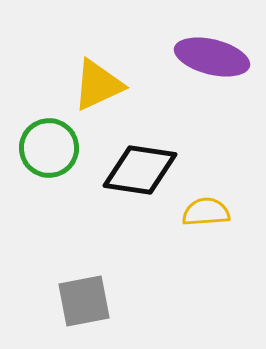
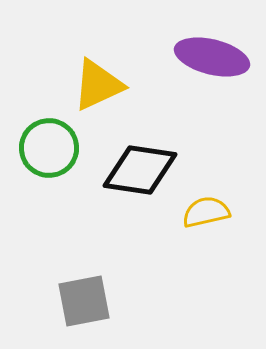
yellow semicircle: rotated 9 degrees counterclockwise
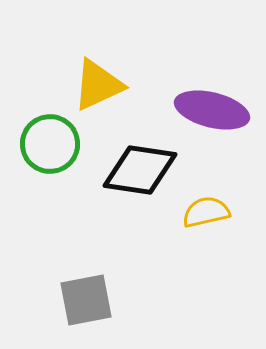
purple ellipse: moved 53 px down
green circle: moved 1 px right, 4 px up
gray square: moved 2 px right, 1 px up
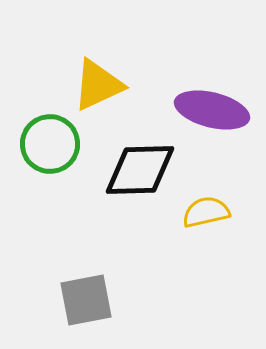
black diamond: rotated 10 degrees counterclockwise
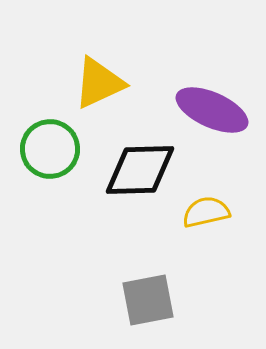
yellow triangle: moved 1 px right, 2 px up
purple ellipse: rotated 10 degrees clockwise
green circle: moved 5 px down
gray square: moved 62 px right
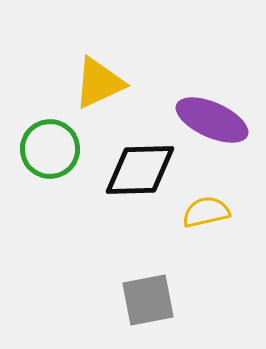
purple ellipse: moved 10 px down
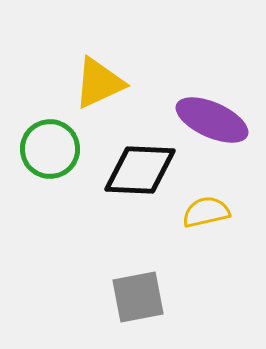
black diamond: rotated 4 degrees clockwise
gray square: moved 10 px left, 3 px up
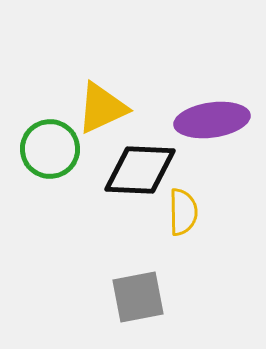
yellow triangle: moved 3 px right, 25 px down
purple ellipse: rotated 32 degrees counterclockwise
yellow semicircle: moved 23 px left; rotated 102 degrees clockwise
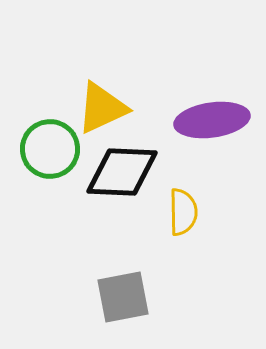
black diamond: moved 18 px left, 2 px down
gray square: moved 15 px left
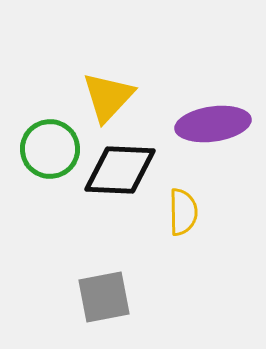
yellow triangle: moved 6 px right, 11 px up; rotated 22 degrees counterclockwise
purple ellipse: moved 1 px right, 4 px down
black diamond: moved 2 px left, 2 px up
gray square: moved 19 px left
